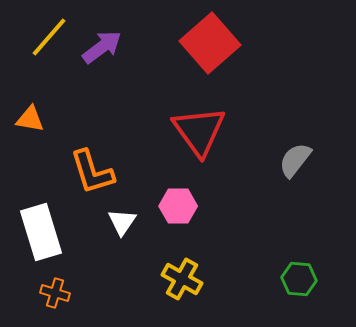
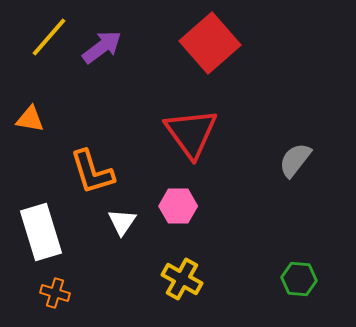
red triangle: moved 8 px left, 2 px down
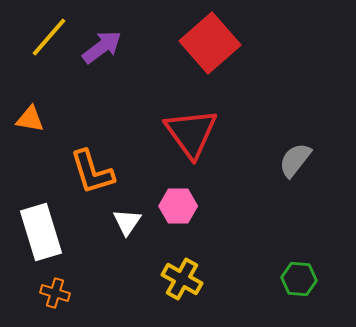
white triangle: moved 5 px right
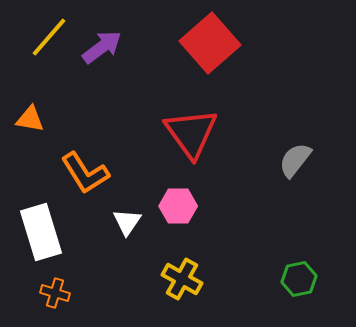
orange L-shape: moved 7 px left, 1 px down; rotated 15 degrees counterclockwise
green hexagon: rotated 16 degrees counterclockwise
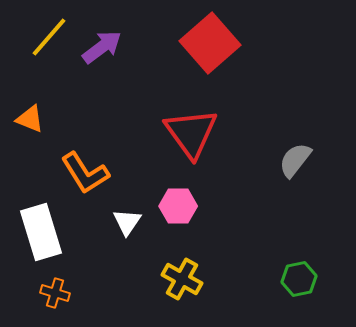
orange triangle: rotated 12 degrees clockwise
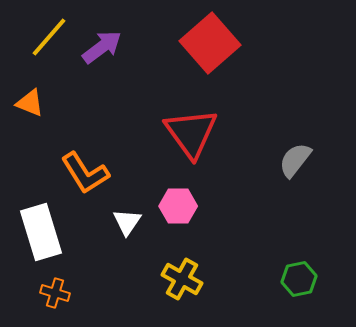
orange triangle: moved 16 px up
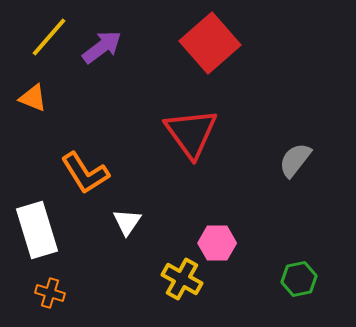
orange triangle: moved 3 px right, 5 px up
pink hexagon: moved 39 px right, 37 px down
white rectangle: moved 4 px left, 2 px up
orange cross: moved 5 px left
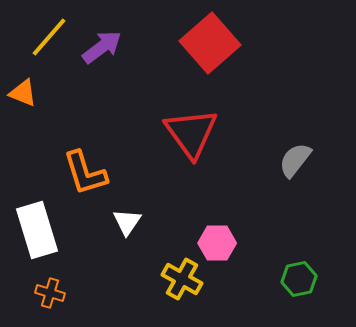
orange triangle: moved 10 px left, 5 px up
orange L-shape: rotated 15 degrees clockwise
